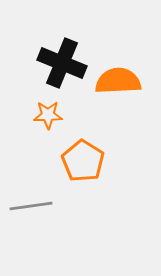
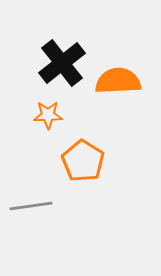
black cross: rotated 30 degrees clockwise
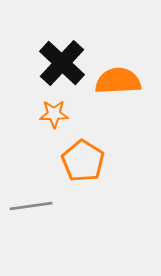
black cross: rotated 9 degrees counterclockwise
orange star: moved 6 px right, 1 px up
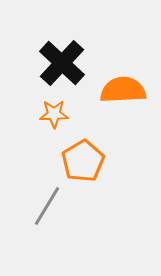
orange semicircle: moved 5 px right, 9 px down
orange pentagon: rotated 9 degrees clockwise
gray line: moved 16 px right; rotated 51 degrees counterclockwise
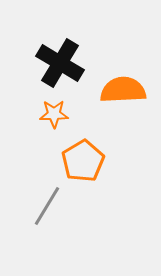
black cross: moved 2 px left; rotated 12 degrees counterclockwise
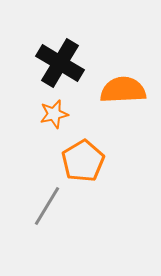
orange star: rotated 12 degrees counterclockwise
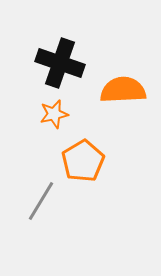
black cross: rotated 12 degrees counterclockwise
gray line: moved 6 px left, 5 px up
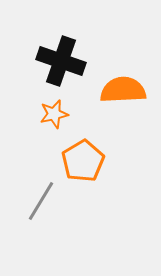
black cross: moved 1 px right, 2 px up
